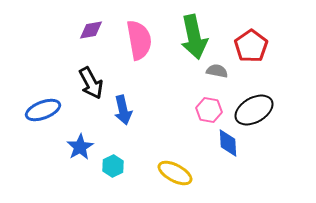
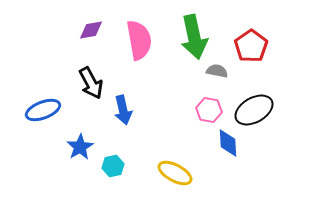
cyan hexagon: rotated 15 degrees clockwise
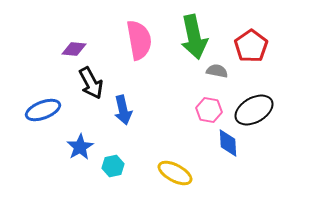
purple diamond: moved 17 px left, 19 px down; rotated 15 degrees clockwise
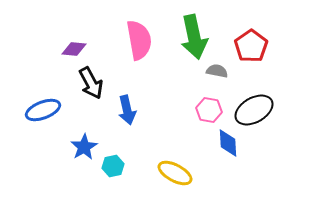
blue arrow: moved 4 px right
blue star: moved 4 px right
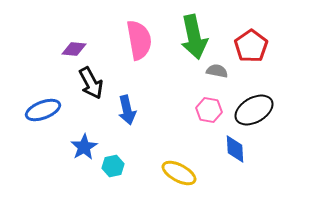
blue diamond: moved 7 px right, 6 px down
yellow ellipse: moved 4 px right
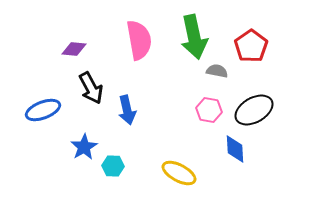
black arrow: moved 5 px down
cyan hexagon: rotated 15 degrees clockwise
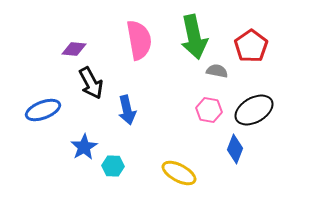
black arrow: moved 5 px up
blue diamond: rotated 24 degrees clockwise
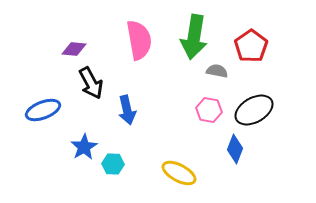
green arrow: rotated 21 degrees clockwise
cyan hexagon: moved 2 px up
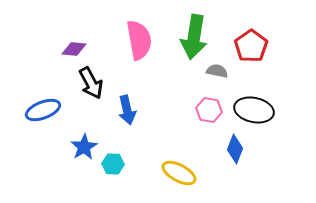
black ellipse: rotated 42 degrees clockwise
